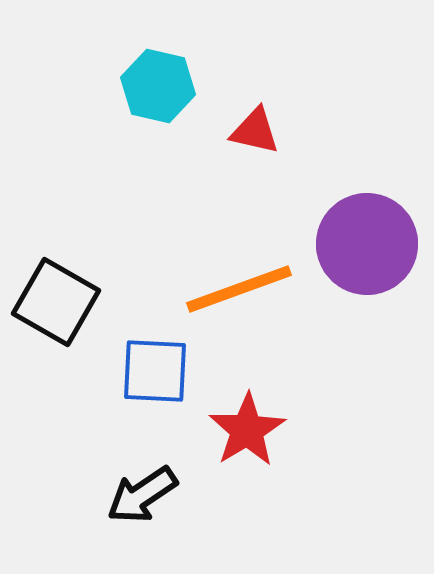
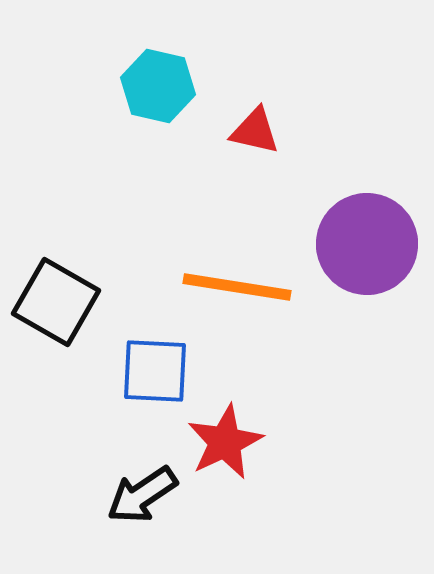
orange line: moved 2 px left, 2 px up; rotated 29 degrees clockwise
red star: moved 22 px left, 12 px down; rotated 6 degrees clockwise
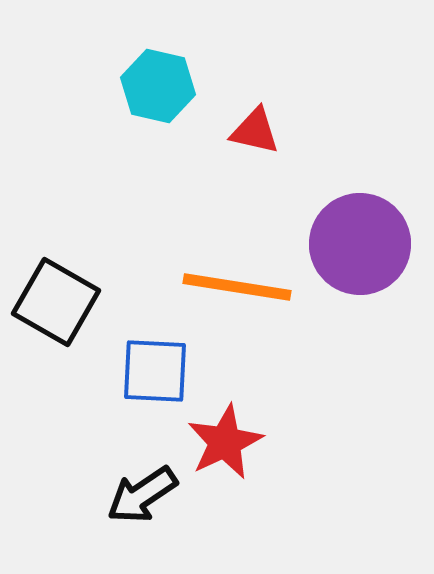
purple circle: moved 7 px left
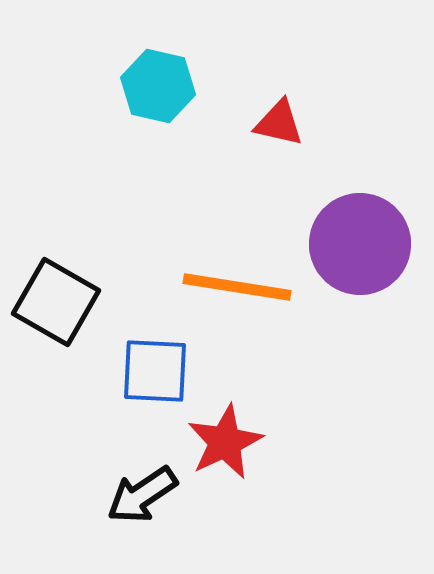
red triangle: moved 24 px right, 8 px up
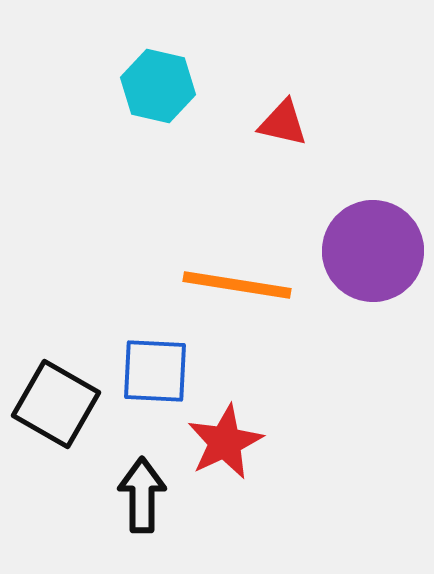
red triangle: moved 4 px right
purple circle: moved 13 px right, 7 px down
orange line: moved 2 px up
black square: moved 102 px down
black arrow: rotated 124 degrees clockwise
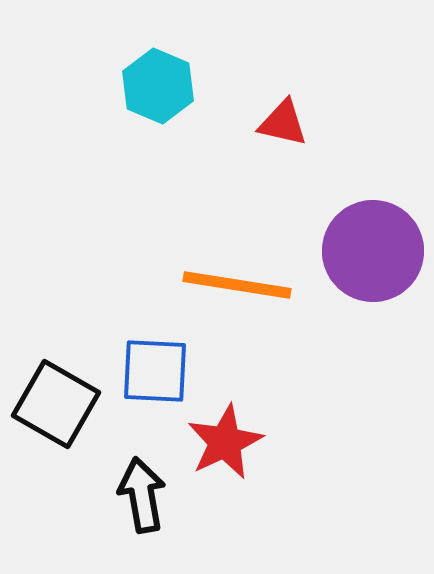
cyan hexagon: rotated 10 degrees clockwise
black arrow: rotated 10 degrees counterclockwise
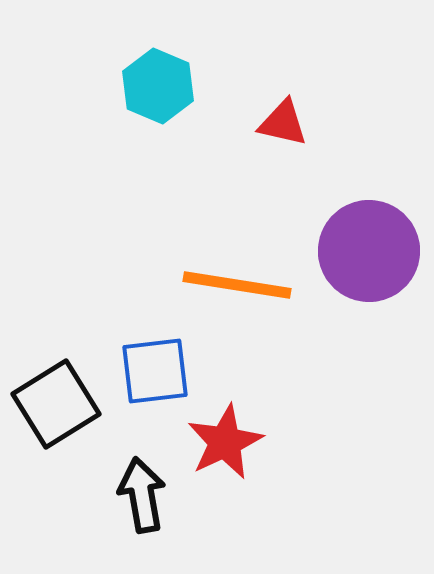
purple circle: moved 4 px left
blue square: rotated 10 degrees counterclockwise
black square: rotated 28 degrees clockwise
